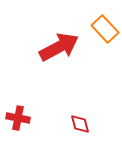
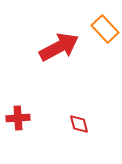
red cross: rotated 15 degrees counterclockwise
red diamond: moved 1 px left
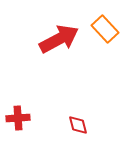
red arrow: moved 8 px up
red diamond: moved 1 px left, 1 px down
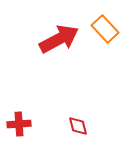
red cross: moved 1 px right, 6 px down
red diamond: moved 1 px down
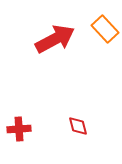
red arrow: moved 4 px left
red cross: moved 5 px down
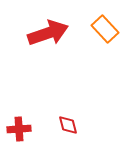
red arrow: moved 7 px left, 6 px up; rotated 9 degrees clockwise
red diamond: moved 10 px left, 1 px up
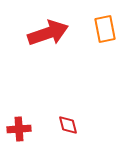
orange rectangle: rotated 32 degrees clockwise
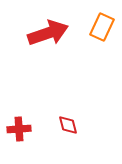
orange rectangle: moved 3 px left, 2 px up; rotated 36 degrees clockwise
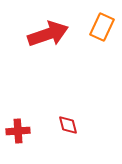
red arrow: moved 1 px down
red cross: moved 1 px left, 2 px down
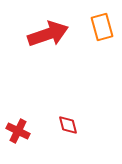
orange rectangle: rotated 40 degrees counterclockwise
red cross: rotated 30 degrees clockwise
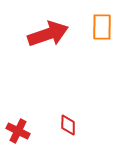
orange rectangle: rotated 16 degrees clockwise
red diamond: rotated 15 degrees clockwise
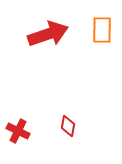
orange rectangle: moved 3 px down
red diamond: moved 1 px down; rotated 10 degrees clockwise
